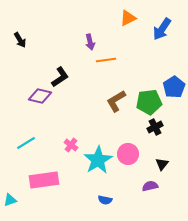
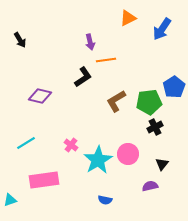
black L-shape: moved 23 px right
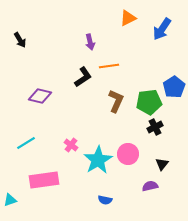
orange line: moved 3 px right, 6 px down
brown L-shape: rotated 145 degrees clockwise
